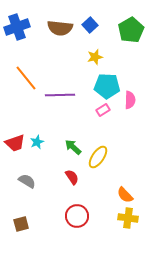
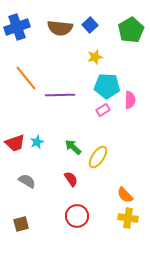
red semicircle: moved 1 px left, 2 px down
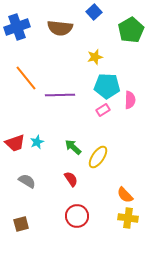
blue square: moved 4 px right, 13 px up
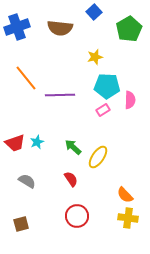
green pentagon: moved 2 px left, 1 px up
